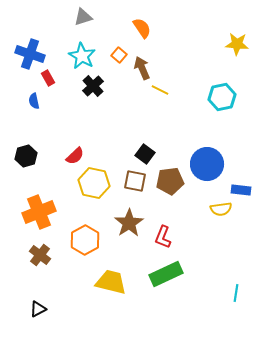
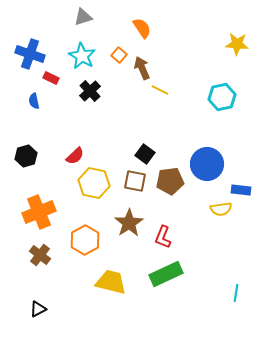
red rectangle: moved 3 px right; rotated 35 degrees counterclockwise
black cross: moved 3 px left, 5 px down
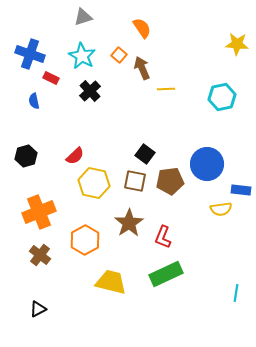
yellow line: moved 6 px right, 1 px up; rotated 30 degrees counterclockwise
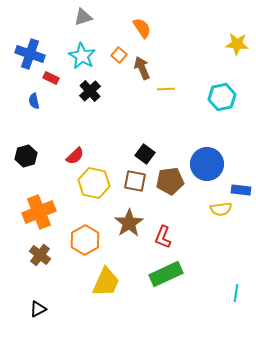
yellow trapezoid: moved 5 px left; rotated 100 degrees clockwise
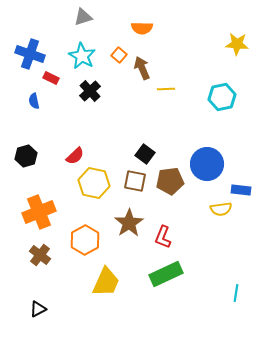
orange semicircle: rotated 125 degrees clockwise
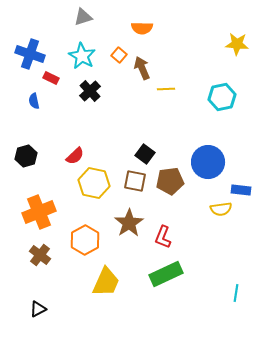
blue circle: moved 1 px right, 2 px up
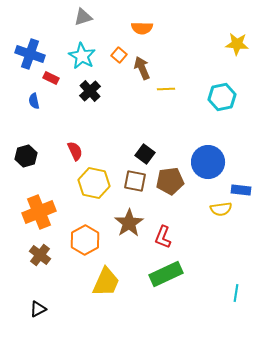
red semicircle: moved 5 px up; rotated 72 degrees counterclockwise
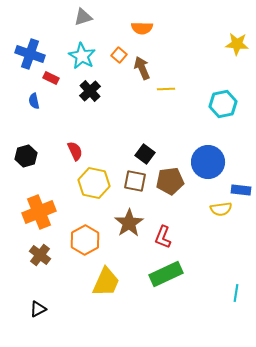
cyan hexagon: moved 1 px right, 7 px down
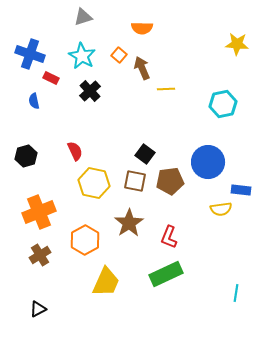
red L-shape: moved 6 px right
brown cross: rotated 20 degrees clockwise
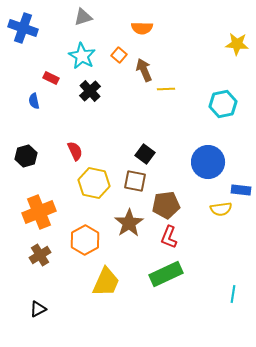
blue cross: moved 7 px left, 26 px up
brown arrow: moved 2 px right, 2 px down
brown pentagon: moved 4 px left, 24 px down
cyan line: moved 3 px left, 1 px down
